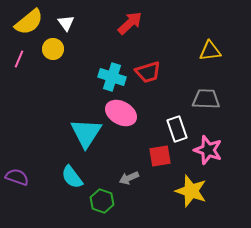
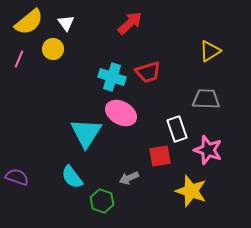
yellow triangle: rotated 25 degrees counterclockwise
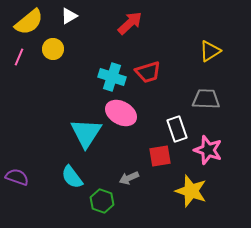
white triangle: moved 3 px right, 7 px up; rotated 36 degrees clockwise
pink line: moved 2 px up
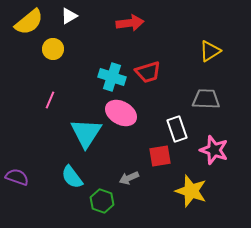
red arrow: rotated 36 degrees clockwise
pink line: moved 31 px right, 43 px down
pink star: moved 6 px right
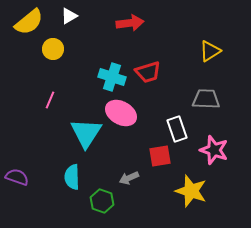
cyan semicircle: rotated 35 degrees clockwise
